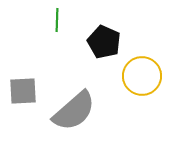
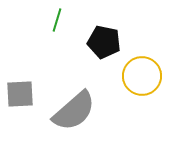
green line: rotated 15 degrees clockwise
black pentagon: rotated 12 degrees counterclockwise
gray square: moved 3 px left, 3 px down
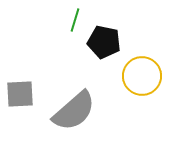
green line: moved 18 px right
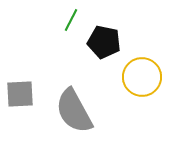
green line: moved 4 px left; rotated 10 degrees clockwise
yellow circle: moved 1 px down
gray semicircle: rotated 102 degrees clockwise
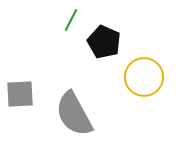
black pentagon: rotated 12 degrees clockwise
yellow circle: moved 2 px right
gray semicircle: moved 3 px down
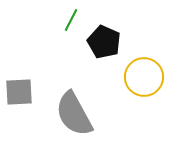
gray square: moved 1 px left, 2 px up
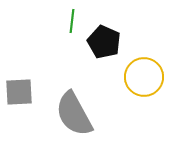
green line: moved 1 px right, 1 px down; rotated 20 degrees counterclockwise
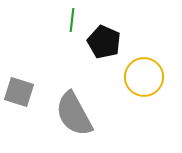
green line: moved 1 px up
gray square: rotated 20 degrees clockwise
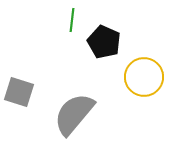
gray semicircle: rotated 69 degrees clockwise
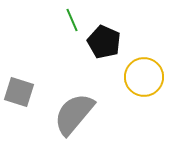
green line: rotated 30 degrees counterclockwise
